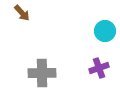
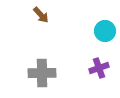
brown arrow: moved 19 px right, 2 px down
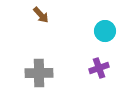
gray cross: moved 3 px left
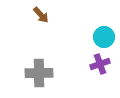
cyan circle: moved 1 px left, 6 px down
purple cross: moved 1 px right, 4 px up
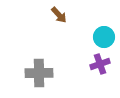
brown arrow: moved 18 px right
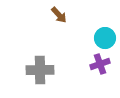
cyan circle: moved 1 px right, 1 px down
gray cross: moved 1 px right, 3 px up
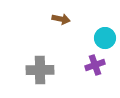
brown arrow: moved 2 px right, 4 px down; rotated 36 degrees counterclockwise
purple cross: moved 5 px left, 1 px down
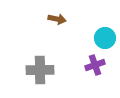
brown arrow: moved 4 px left
